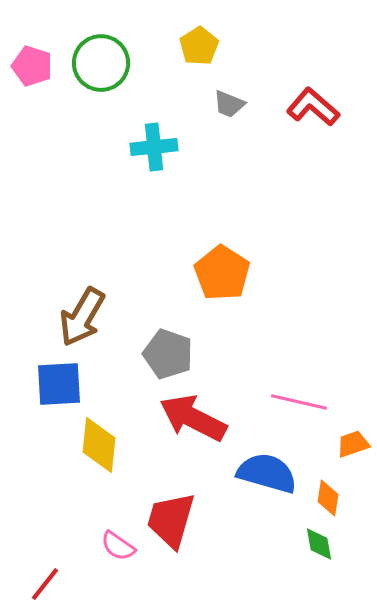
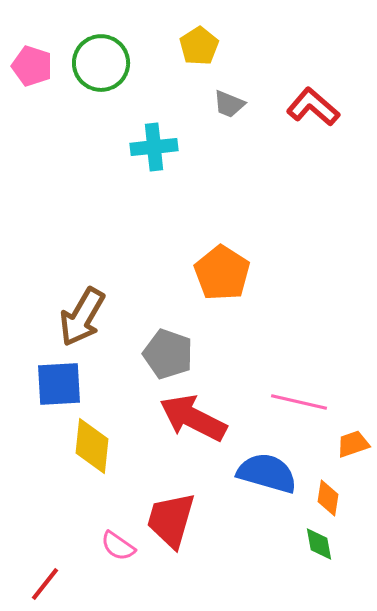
yellow diamond: moved 7 px left, 1 px down
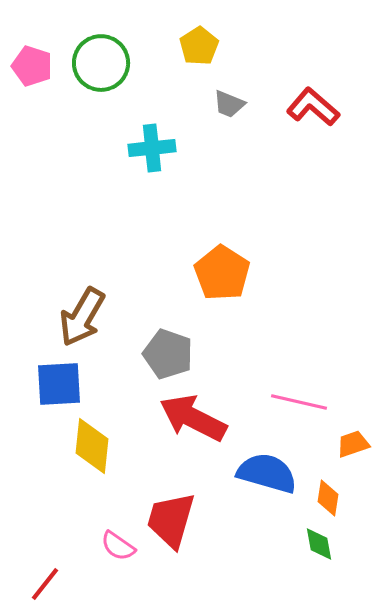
cyan cross: moved 2 px left, 1 px down
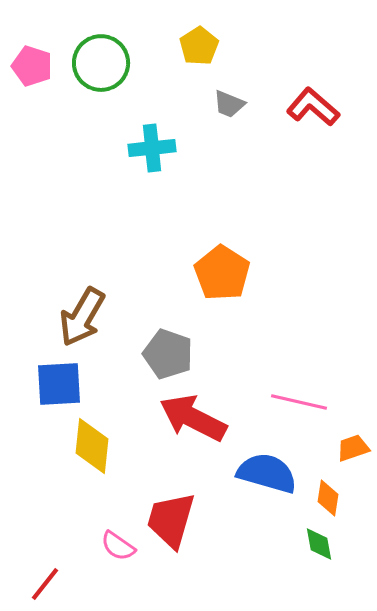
orange trapezoid: moved 4 px down
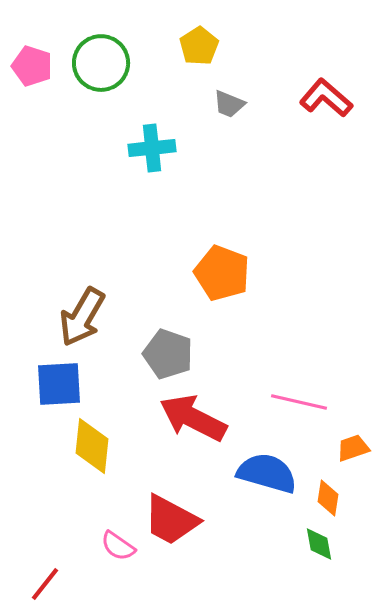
red L-shape: moved 13 px right, 9 px up
orange pentagon: rotated 12 degrees counterclockwise
red trapezoid: rotated 78 degrees counterclockwise
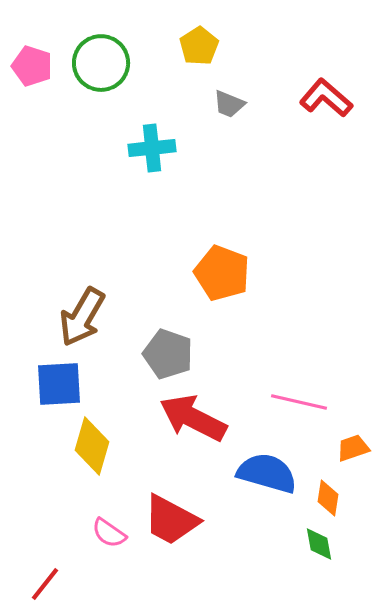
yellow diamond: rotated 10 degrees clockwise
pink semicircle: moved 9 px left, 13 px up
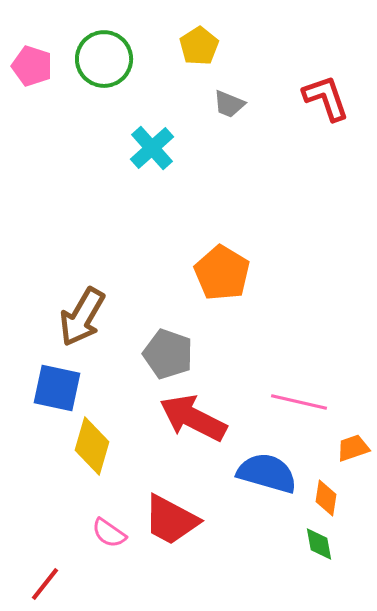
green circle: moved 3 px right, 4 px up
red L-shape: rotated 30 degrees clockwise
cyan cross: rotated 36 degrees counterclockwise
orange pentagon: rotated 10 degrees clockwise
blue square: moved 2 px left, 4 px down; rotated 15 degrees clockwise
orange diamond: moved 2 px left
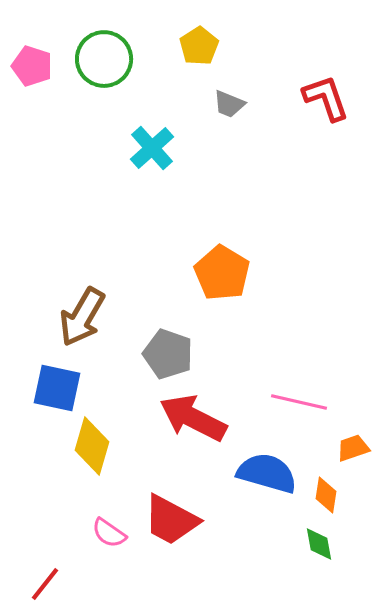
orange diamond: moved 3 px up
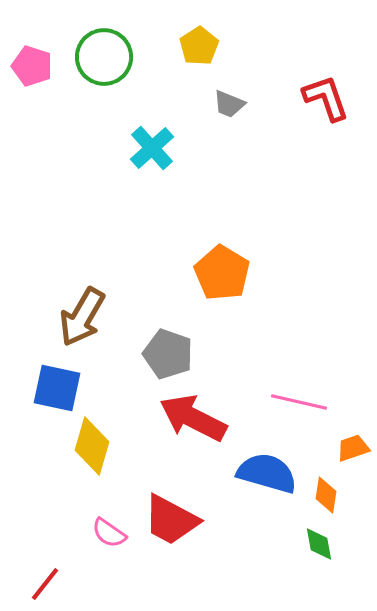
green circle: moved 2 px up
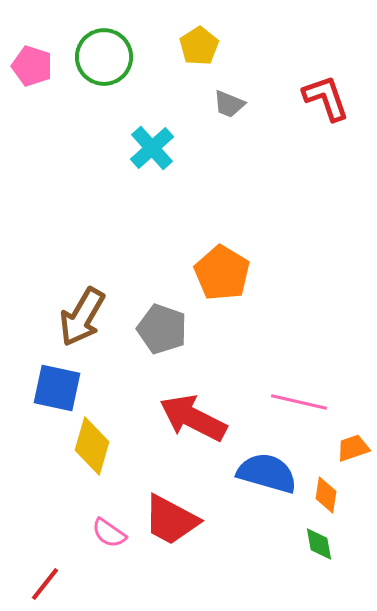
gray pentagon: moved 6 px left, 25 px up
